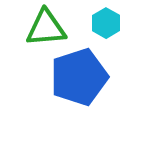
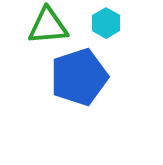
green triangle: moved 2 px right, 2 px up
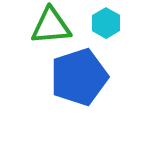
green triangle: moved 3 px right
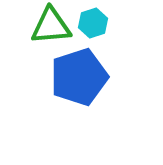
cyan hexagon: moved 13 px left; rotated 12 degrees clockwise
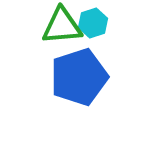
green triangle: moved 11 px right
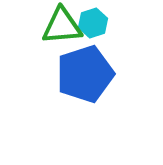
blue pentagon: moved 6 px right, 3 px up
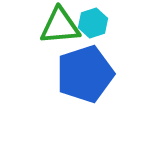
green triangle: moved 2 px left
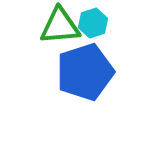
blue pentagon: moved 2 px up
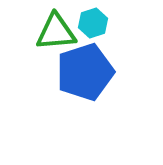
green triangle: moved 4 px left, 6 px down
